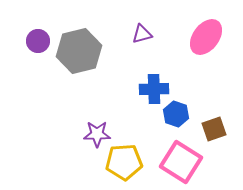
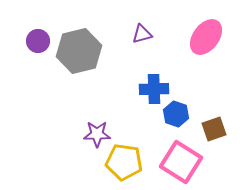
yellow pentagon: rotated 12 degrees clockwise
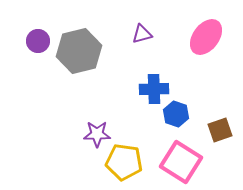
brown square: moved 6 px right, 1 px down
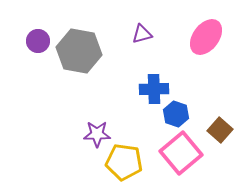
gray hexagon: rotated 24 degrees clockwise
brown square: rotated 30 degrees counterclockwise
pink square: moved 9 px up; rotated 18 degrees clockwise
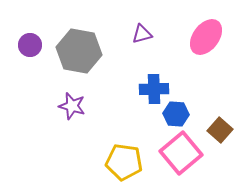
purple circle: moved 8 px left, 4 px down
blue hexagon: rotated 15 degrees counterclockwise
purple star: moved 25 px left, 28 px up; rotated 16 degrees clockwise
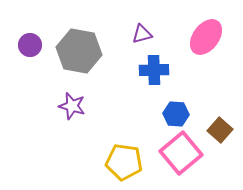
blue cross: moved 19 px up
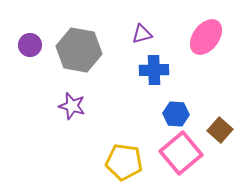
gray hexagon: moved 1 px up
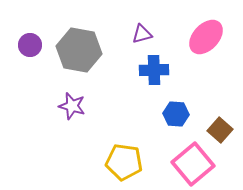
pink ellipse: rotated 6 degrees clockwise
pink square: moved 12 px right, 11 px down
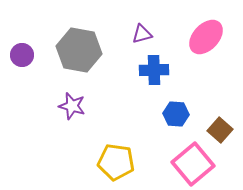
purple circle: moved 8 px left, 10 px down
yellow pentagon: moved 8 px left
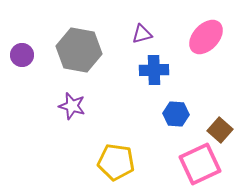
pink square: moved 7 px right; rotated 15 degrees clockwise
